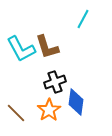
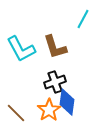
brown L-shape: moved 8 px right
blue diamond: moved 9 px left
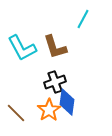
cyan L-shape: moved 1 px right, 1 px up
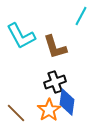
cyan line: moved 2 px left, 3 px up
cyan L-shape: moved 1 px left, 12 px up
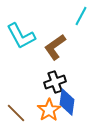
brown L-shape: rotated 72 degrees clockwise
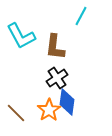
brown L-shape: rotated 48 degrees counterclockwise
black cross: moved 2 px right, 4 px up; rotated 15 degrees counterclockwise
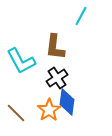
cyan L-shape: moved 25 px down
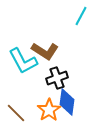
brown L-shape: moved 10 px left, 4 px down; rotated 64 degrees counterclockwise
cyan L-shape: moved 2 px right
black cross: rotated 15 degrees clockwise
